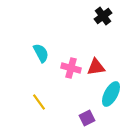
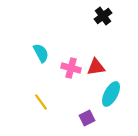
yellow line: moved 2 px right
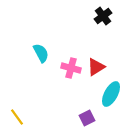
red triangle: rotated 24 degrees counterclockwise
yellow line: moved 24 px left, 15 px down
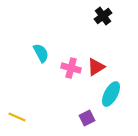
yellow line: rotated 30 degrees counterclockwise
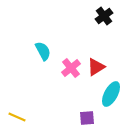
black cross: moved 1 px right
cyan semicircle: moved 2 px right, 2 px up
pink cross: rotated 36 degrees clockwise
purple square: rotated 21 degrees clockwise
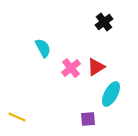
black cross: moved 6 px down
cyan semicircle: moved 3 px up
purple square: moved 1 px right, 1 px down
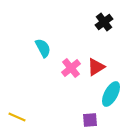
purple square: moved 2 px right, 1 px down
